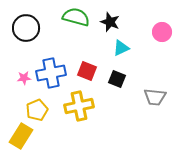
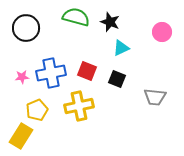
pink star: moved 2 px left, 1 px up
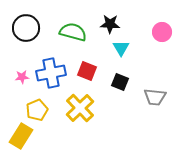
green semicircle: moved 3 px left, 15 px down
black star: moved 2 px down; rotated 18 degrees counterclockwise
cyan triangle: rotated 36 degrees counterclockwise
black square: moved 3 px right, 3 px down
yellow cross: moved 1 px right, 2 px down; rotated 32 degrees counterclockwise
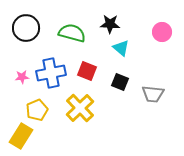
green semicircle: moved 1 px left, 1 px down
cyan triangle: rotated 18 degrees counterclockwise
gray trapezoid: moved 2 px left, 3 px up
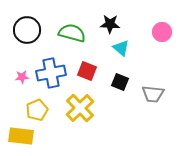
black circle: moved 1 px right, 2 px down
yellow rectangle: rotated 65 degrees clockwise
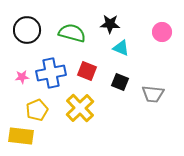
cyan triangle: rotated 18 degrees counterclockwise
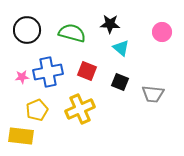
cyan triangle: rotated 18 degrees clockwise
blue cross: moved 3 px left, 1 px up
yellow cross: moved 1 px down; rotated 20 degrees clockwise
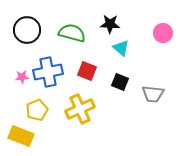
pink circle: moved 1 px right, 1 px down
yellow rectangle: rotated 15 degrees clockwise
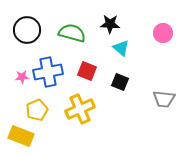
gray trapezoid: moved 11 px right, 5 px down
